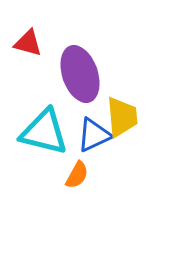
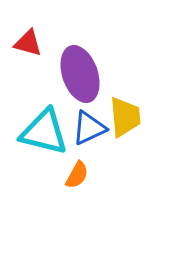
yellow trapezoid: moved 3 px right
blue triangle: moved 5 px left, 7 px up
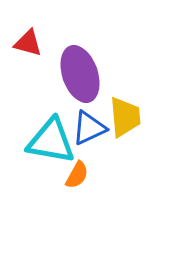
cyan triangle: moved 7 px right, 9 px down; rotated 4 degrees counterclockwise
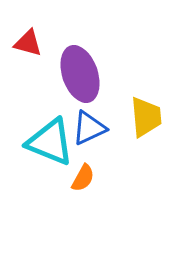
yellow trapezoid: moved 21 px right
cyan triangle: moved 1 px left, 1 px down; rotated 12 degrees clockwise
orange semicircle: moved 6 px right, 3 px down
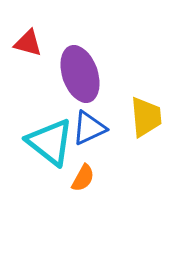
cyan triangle: rotated 16 degrees clockwise
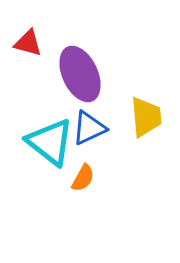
purple ellipse: rotated 6 degrees counterclockwise
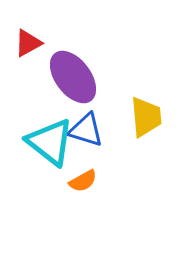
red triangle: rotated 44 degrees counterclockwise
purple ellipse: moved 7 px left, 3 px down; rotated 12 degrees counterclockwise
blue triangle: moved 3 px left, 2 px down; rotated 42 degrees clockwise
orange semicircle: moved 3 px down; rotated 32 degrees clockwise
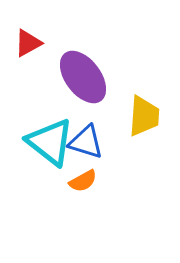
purple ellipse: moved 10 px right
yellow trapezoid: moved 2 px left, 1 px up; rotated 9 degrees clockwise
blue triangle: moved 12 px down
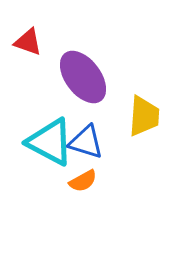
red triangle: moved 1 px up; rotated 48 degrees clockwise
cyan triangle: rotated 10 degrees counterclockwise
